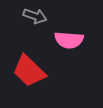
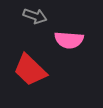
red trapezoid: moved 1 px right, 1 px up
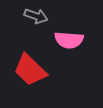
gray arrow: moved 1 px right
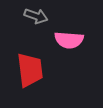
red trapezoid: rotated 141 degrees counterclockwise
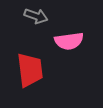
pink semicircle: moved 1 px down; rotated 12 degrees counterclockwise
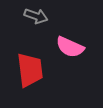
pink semicircle: moved 1 px right, 6 px down; rotated 32 degrees clockwise
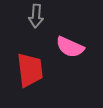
gray arrow: rotated 75 degrees clockwise
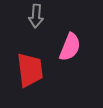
pink semicircle: rotated 92 degrees counterclockwise
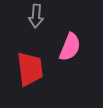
red trapezoid: moved 1 px up
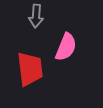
pink semicircle: moved 4 px left
